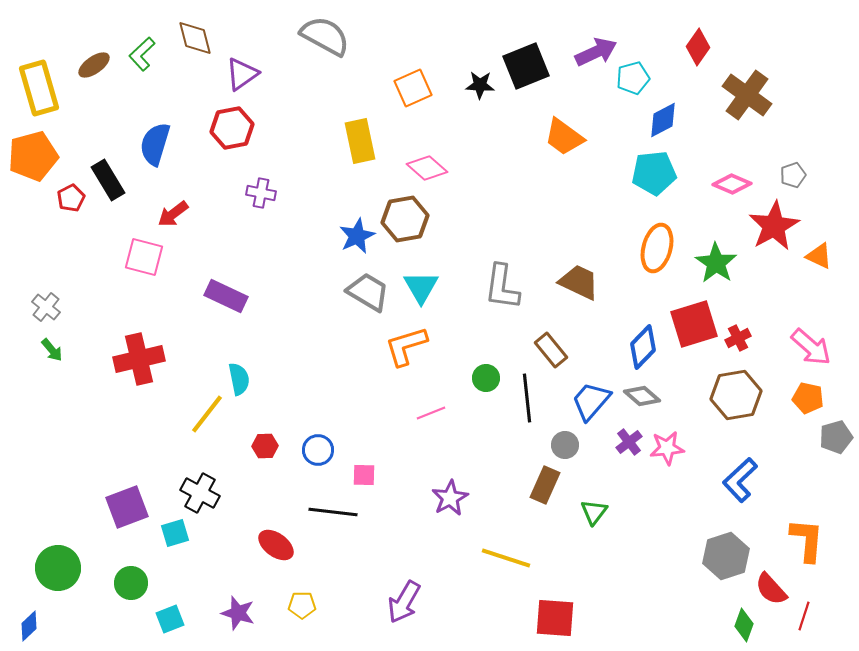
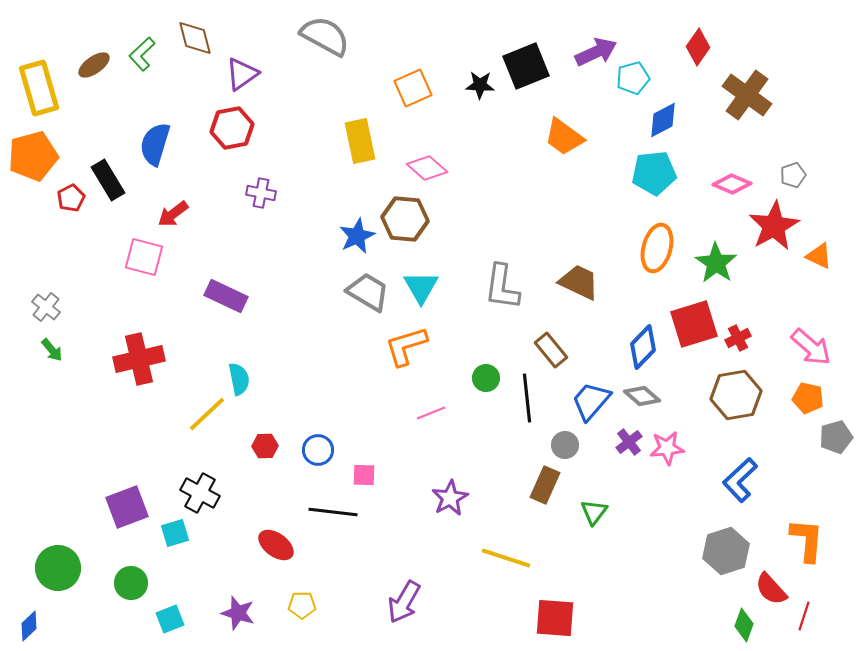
brown hexagon at (405, 219): rotated 15 degrees clockwise
yellow line at (207, 414): rotated 9 degrees clockwise
gray hexagon at (726, 556): moved 5 px up
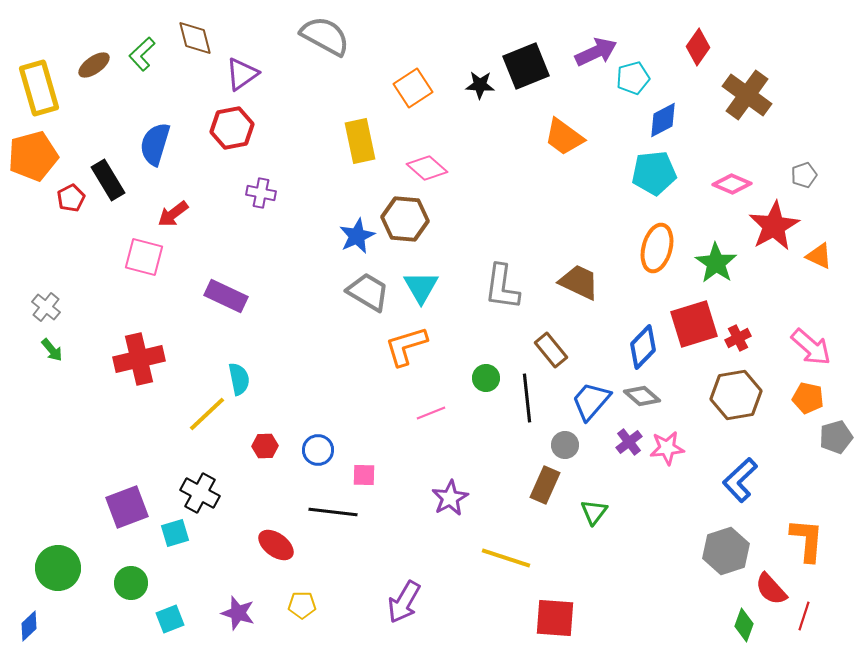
orange square at (413, 88): rotated 9 degrees counterclockwise
gray pentagon at (793, 175): moved 11 px right
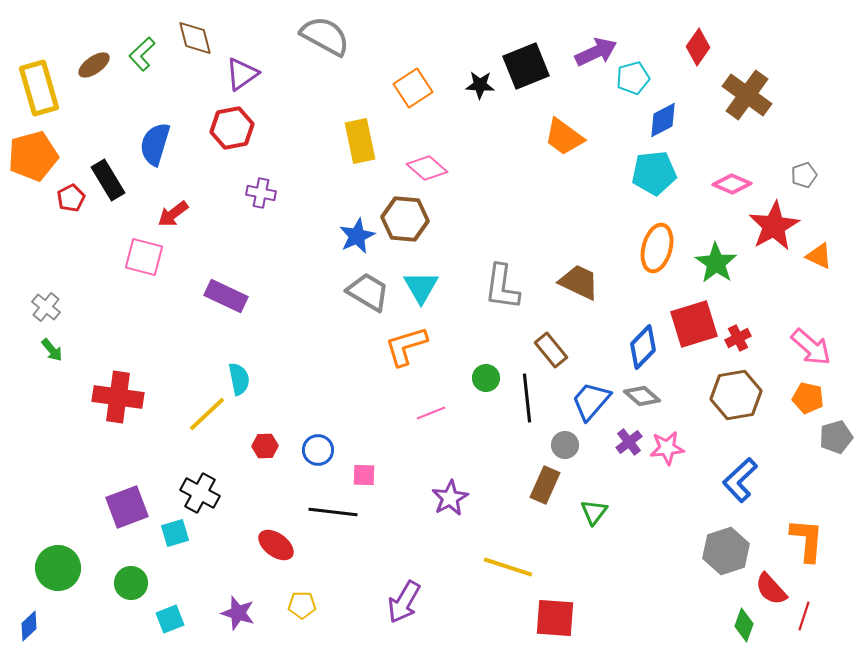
red cross at (139, 359): moved 21 px left, 38 px down; rotated 21 degrees clockwise
yellow line at (506, 558): moved 2 px right, 9 px down
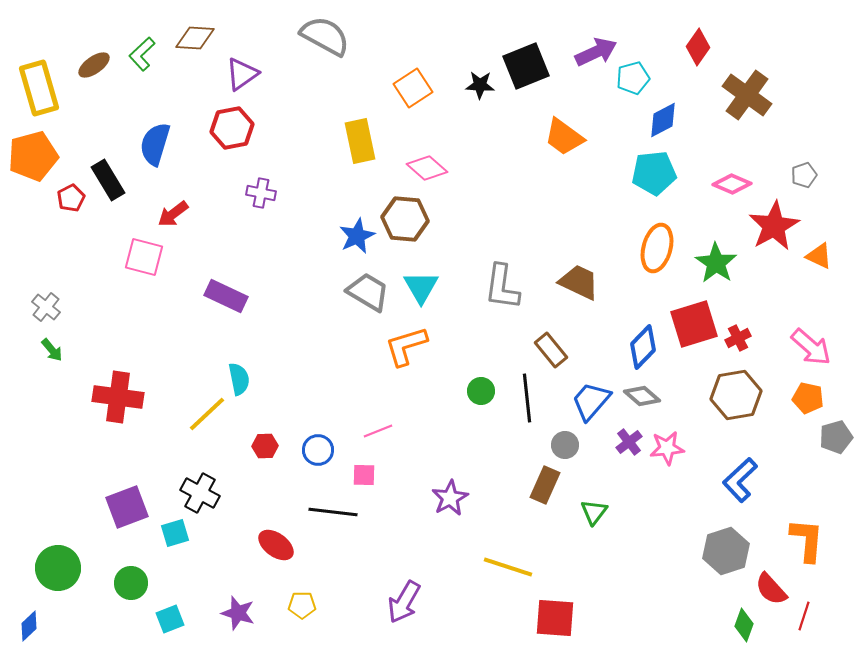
brown diamond at (195, 38): rotated 72 degrees counterclockwise
green circle at (486, 378): moved 5 px left, 13 px down
pink line at (431, 413): moved 53 px left, 18 px down
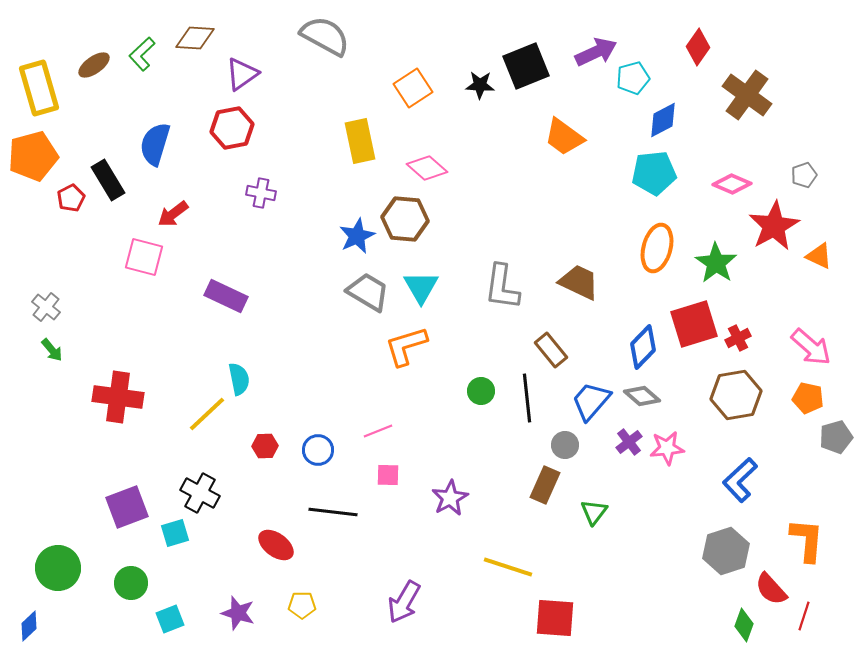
pink square at (364, 475): moved 24 px right
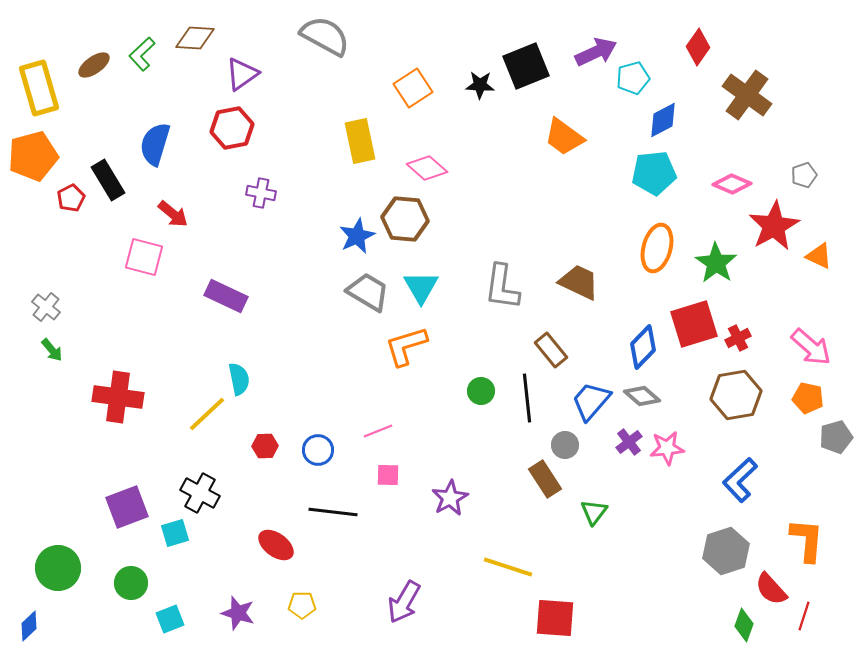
red arrow at (173, 214): rotated 104 degrees counterclockwise
brown rectangle at (545, 485): moved 6 px up; rotated 57 degrees counterclockwise
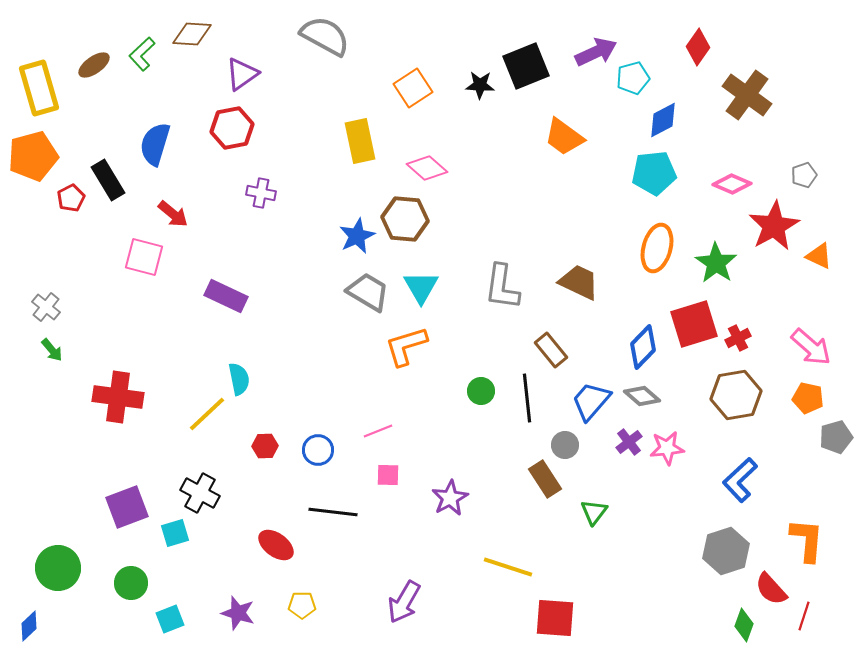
brown diamond at (195, 38): moved 3 px left, 4 px up
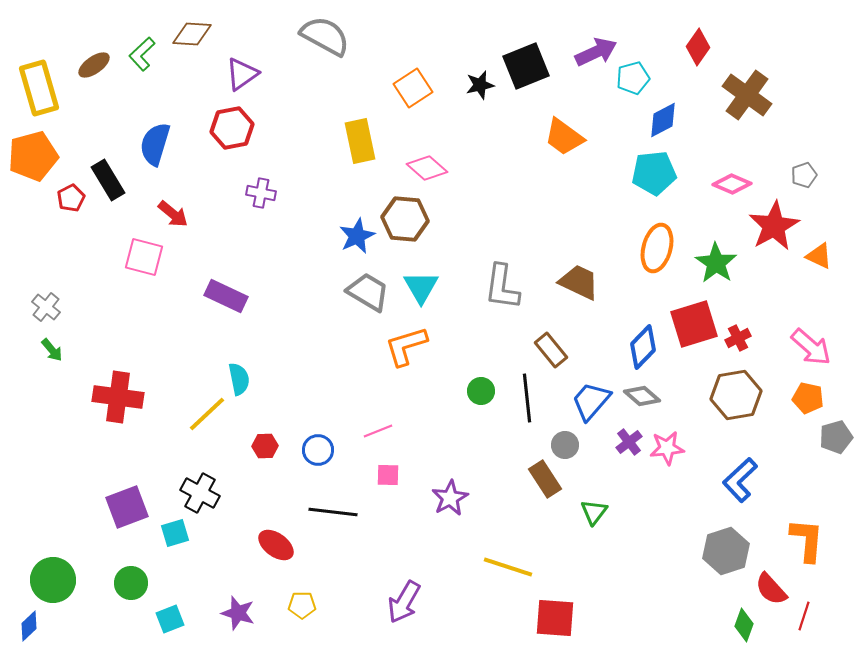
black star at (480, 85): rotated 16 degrees counterclockwise
green circle at (58, 568): moved 5 px left, 12 px down
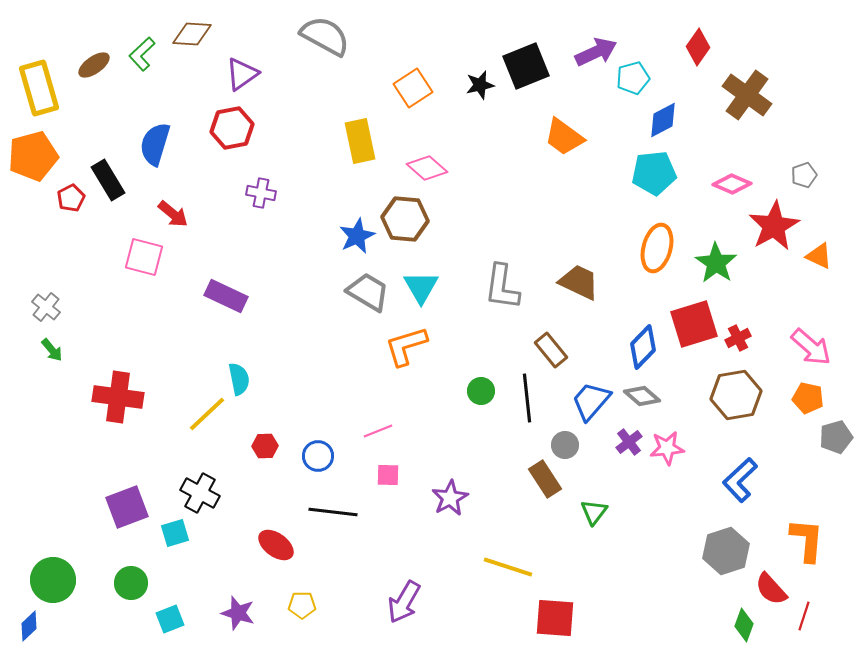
blue circle at (318, 450): moved 6 px down
